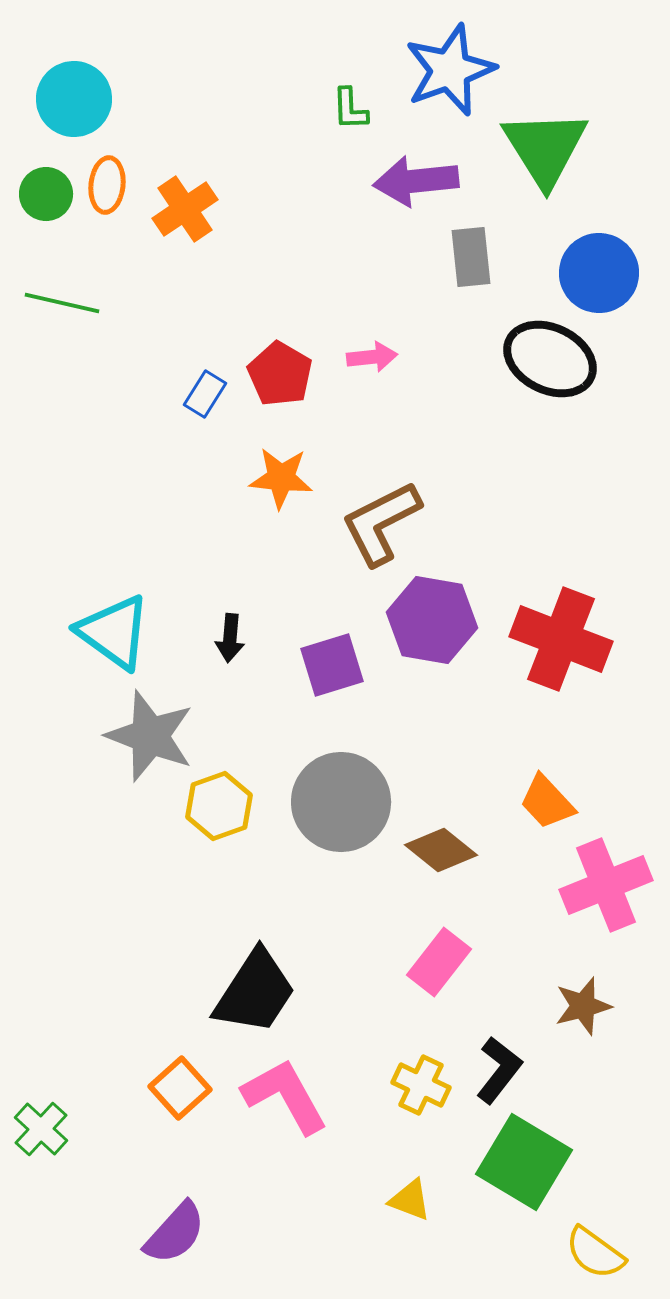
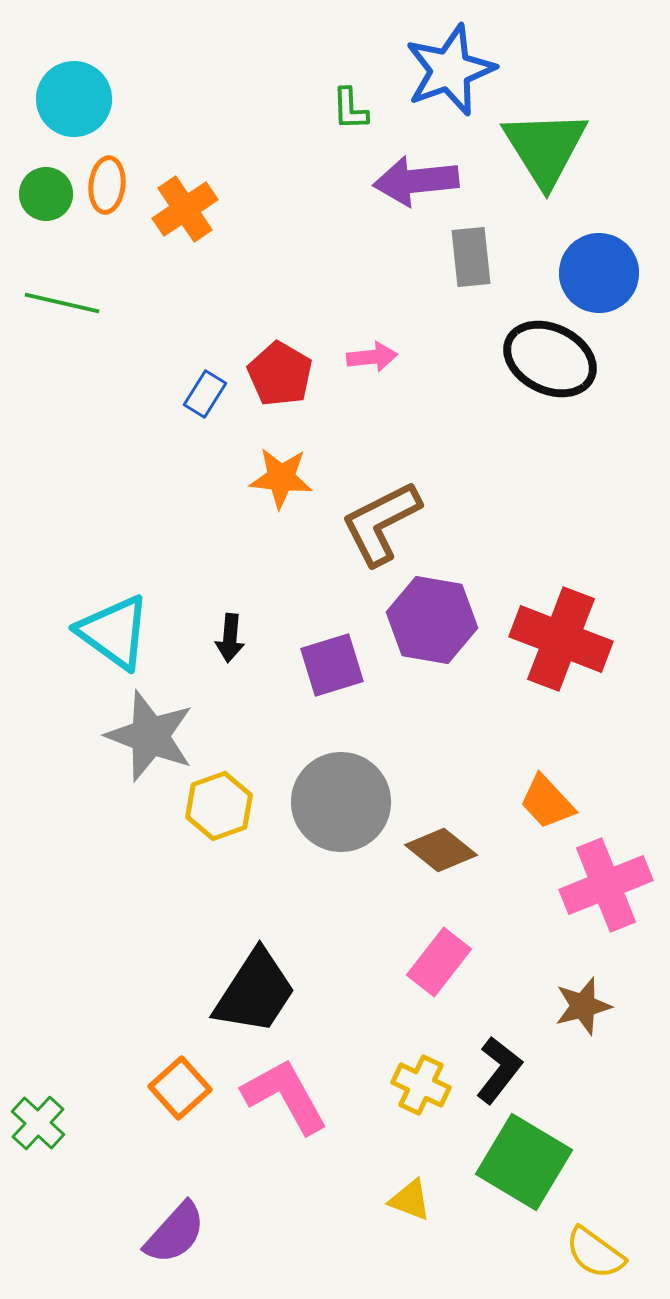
green cross: moved 3 px left, 6 px up
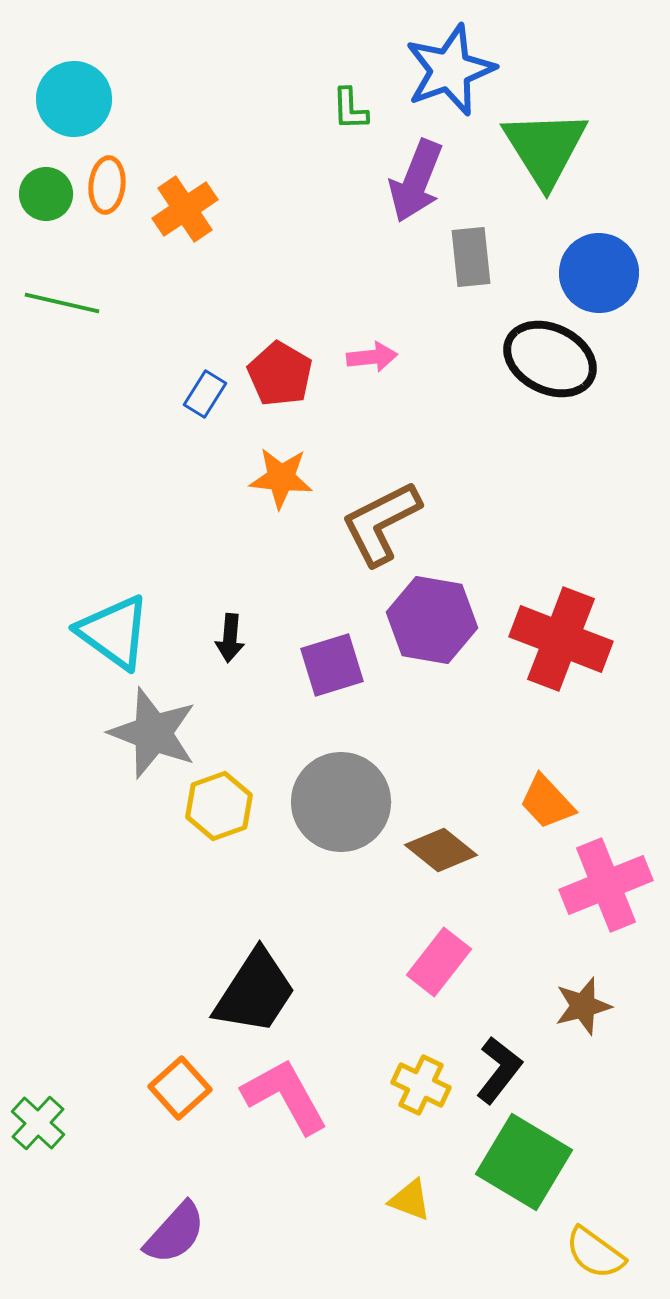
purple arrow: rotated 62 degrees counterclockwise
gray star: moved 3 px right, 3 px up
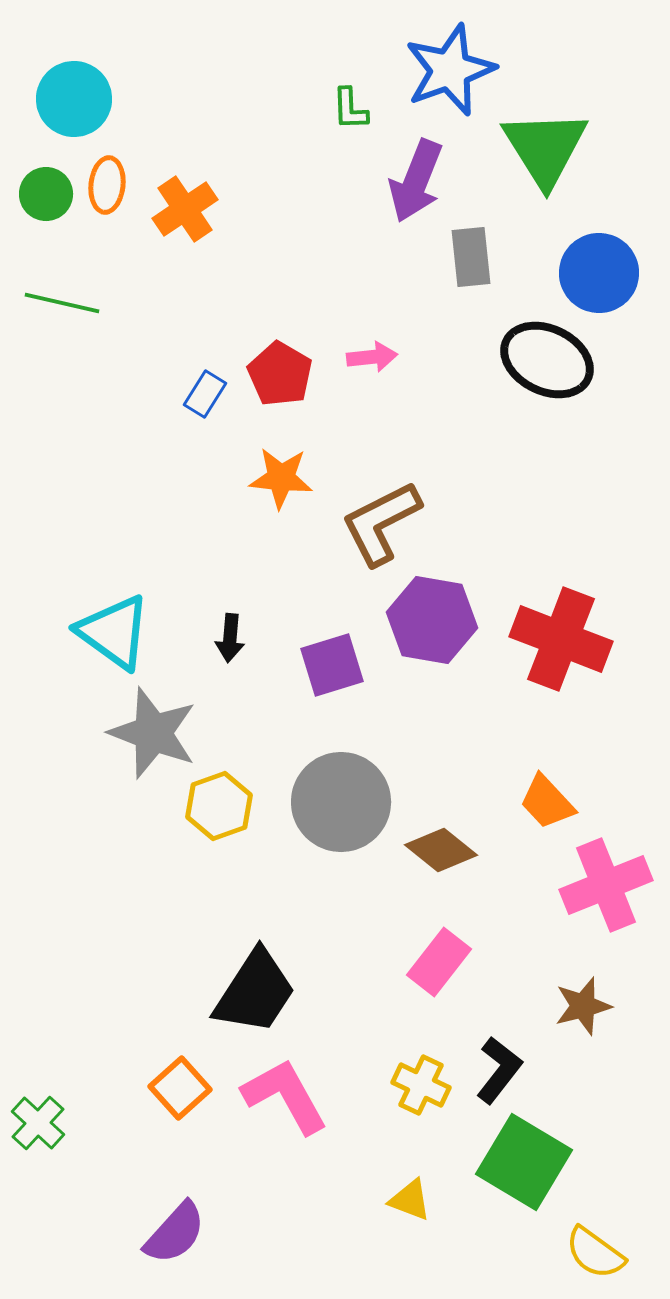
black ellipse: moved 3 px left, 1 px down
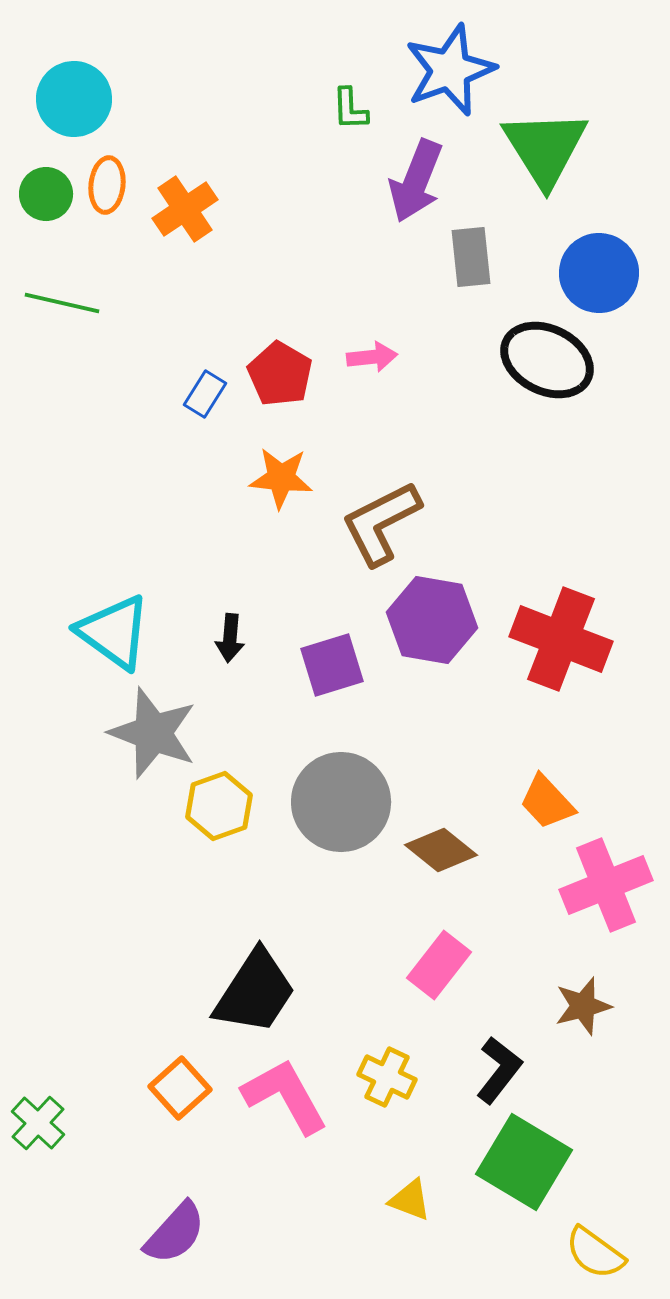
pink rectangle: moved 3 px down
yellow cross: moved 34 px left, 8 px up
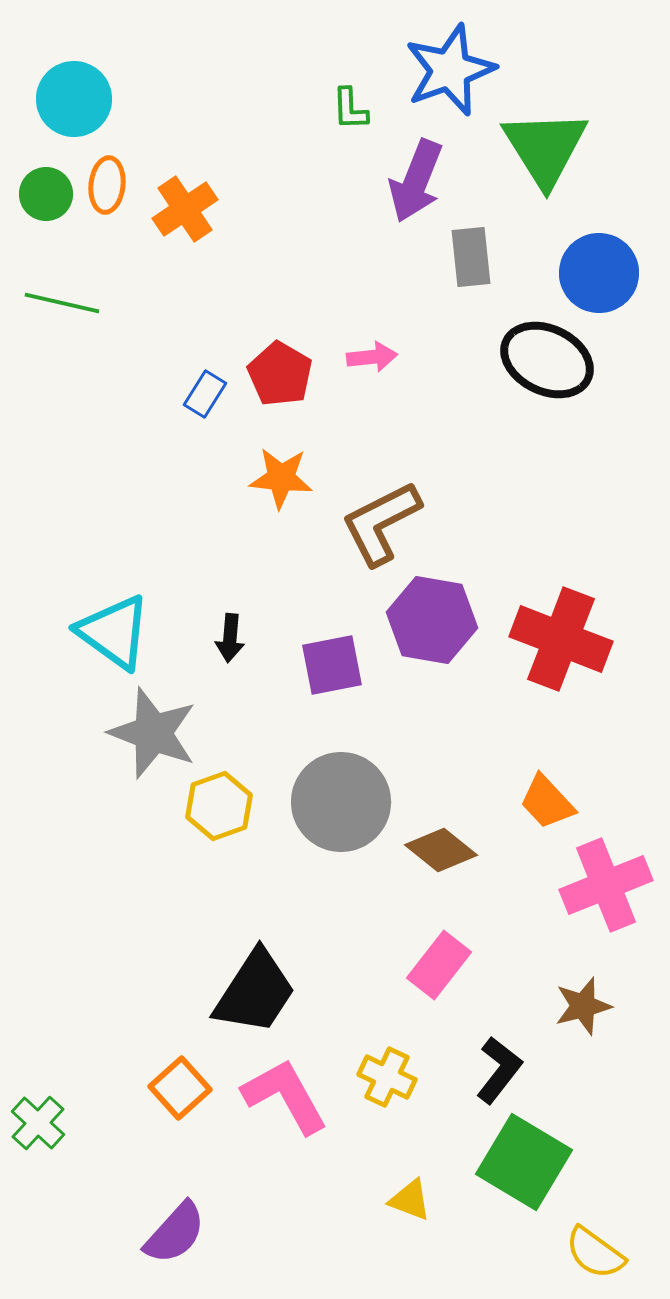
purple square: rotated 6 degrees clockwise
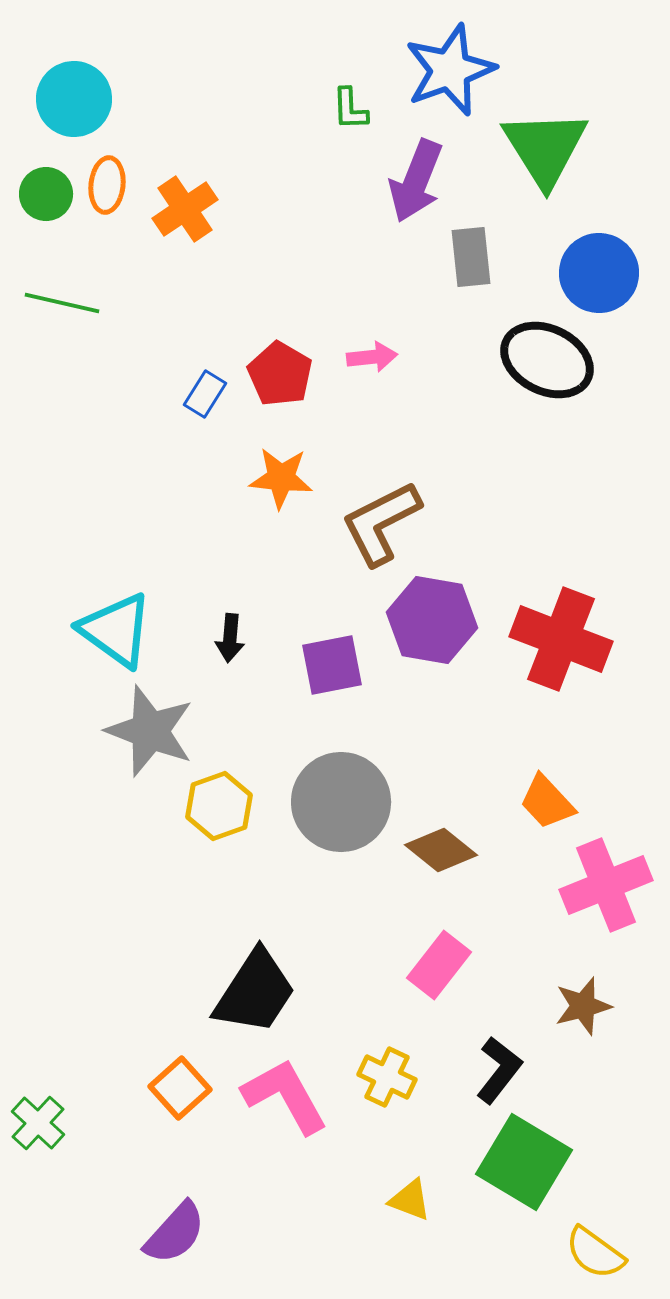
cyan triangle: moved 2 px right, 2 px up
gray star: moved 3 px left, 2 px up
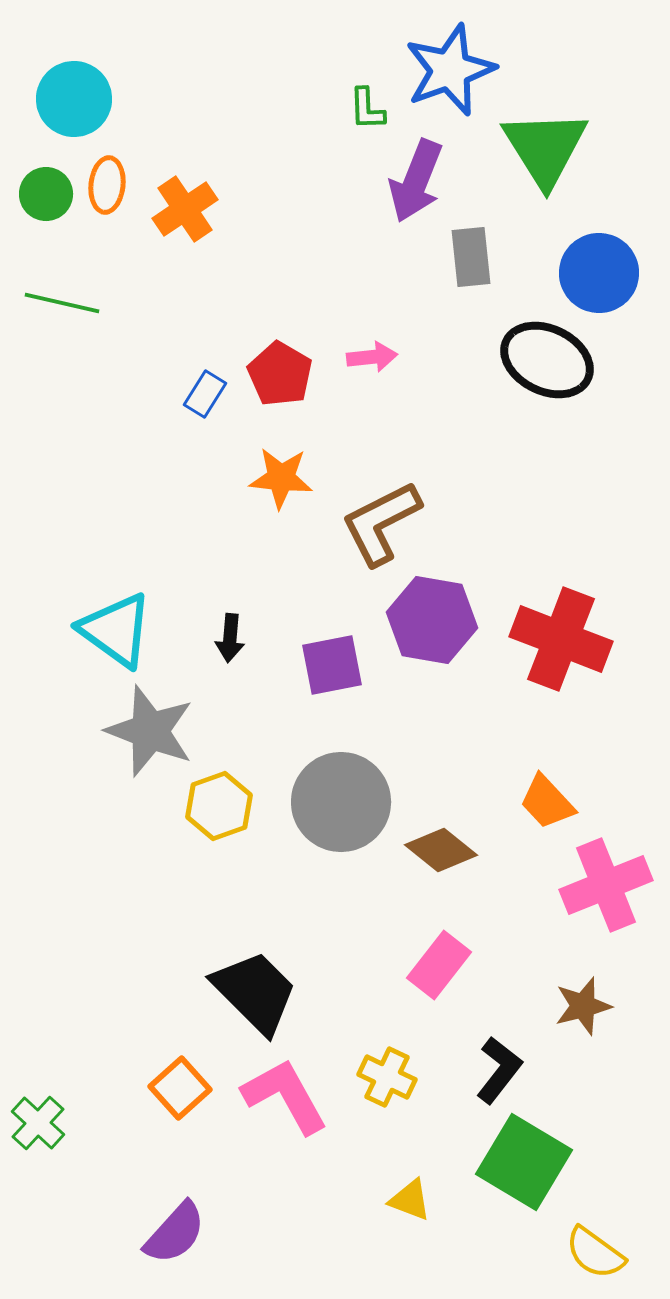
green L-shape: moved 17 px right
black trapezoid: rotated 78 degrees counterclockwise
